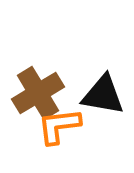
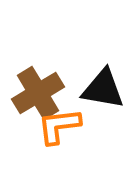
black triangle: moved 6 px up
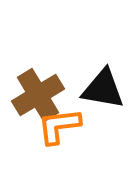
brown cross: moved 2 px down
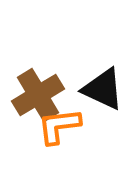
black triangle: rotated 15 degrees clockwise
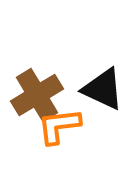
brown cross: moved 1 px left
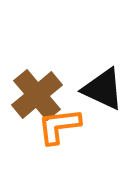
brown cross: rotated 9 degrees counterclockwise
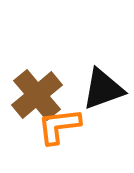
black triangle: rotated 45 degrees counterclockwise
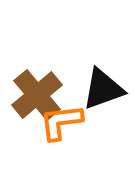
orange L-shape: moved 2 px right, 4 px up
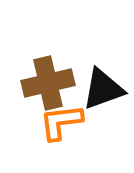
brown cross: moved 11 px right, 12 px up; rotated 27 degrees clockwise
